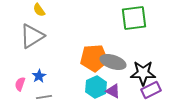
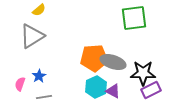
yellow semicircle: rotated 96 degrees counterclockwise
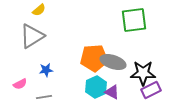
green square: moved 2 px down
blue star: moved 7 px right, 6 px up; rotated 24 degrees clockwise
pink semicircle: rotated 136 degrees counterclockwise
purple triangle: moved 1 px left, 1 px down
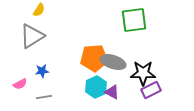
yellow semicircle: rotated 16 degrees counterclockwise
blue star: moved 4 px left, 1 px down
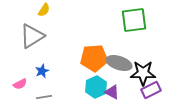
yellow semicircle: moved 5 px right
gray ellipse: moved 6 px right, 1 px down
blue star: rotated 16 degrees counterclockwise
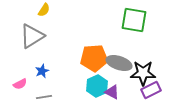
green square: rotated 16 degrees clockwise
cyan hexagon: moved 1 px right, 1 px up
